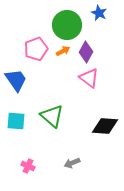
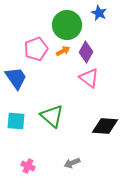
blue trapezoid: moved 2 px up
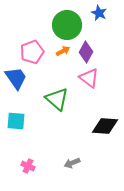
pink pentagon: moved 4 px left, 3 px down
green triangle: moved 5 px right, 17 px up
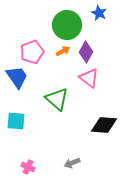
blue trapezoid: moved 1 px right, 1 px up
black diamond: moved 1 px left, 1 px up
pink cross: moved 1 px down
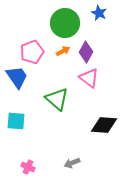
green circle: moved 2 px left, 2 px up
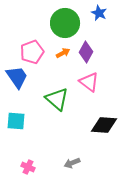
orange arrow: moved 2 px down
pink triangle: moved 4 px down
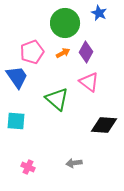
gray arrow: moved 2 px right; rotated 14 degrees clockwise
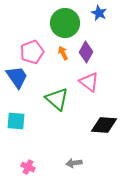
orange arrow: rotated 88 degrees counterclockwise
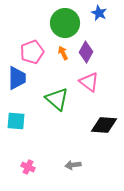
blue trapezoid: moved 1 px down; rotated 35 degrees clockwise
gray arrow: moved 1 px left, 2 px down
